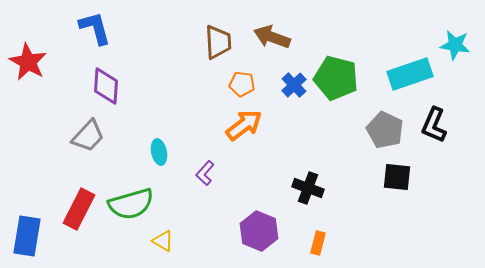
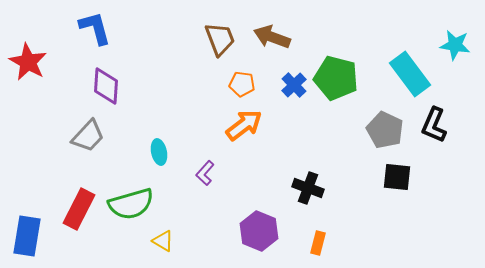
brown trapezoid: moved 2 px right, 3 px up; rotated 18 degrees counterclockwise
cyan rectangle: rotated 72 degrees clockwise
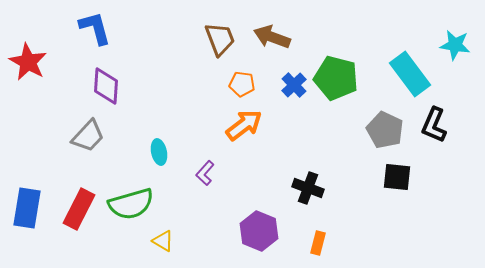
blue rectangle: moved 28 px up
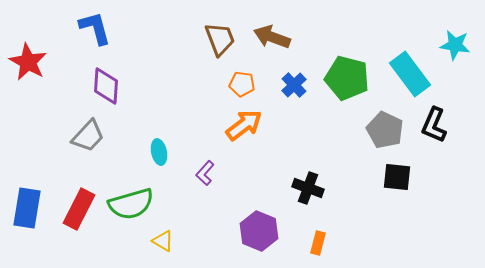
green pentagon: moved 11 px right
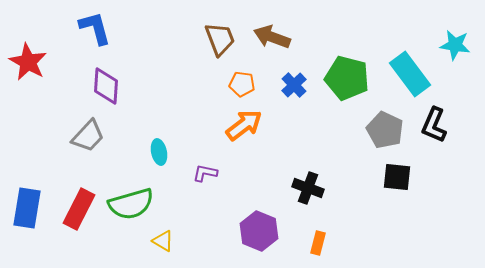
purple L-shape: rotated 60 degrees clockwise
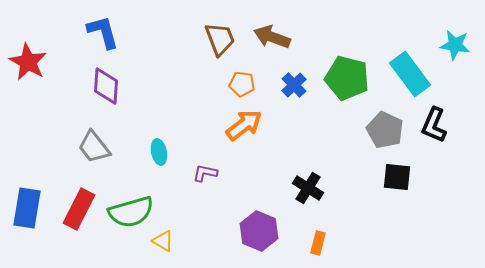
blue L-shape: moved 8 px right, 4 px down
gray trapezoid: moved 6 px right, 11 px down; rotated 99 degrees clockwise
black cross: rotated 12 degrees clockwise
green semicircle: moved 8 px down
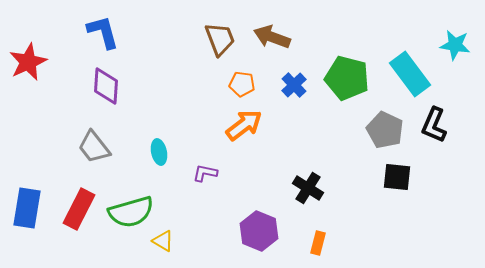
red star: rotated 18 degrees clockwise
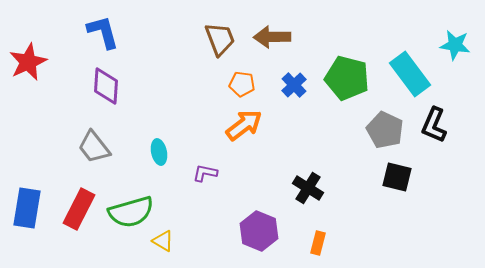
brown arrow: rotated 21 degrees counterclockwise
black square: rotated 8 degrees clockwise
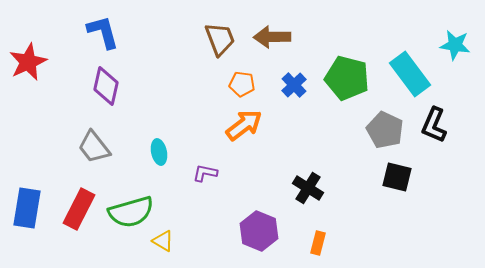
purple diamond: rotated 9 degrees clockwise
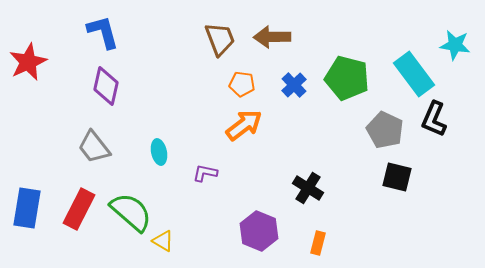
cyan rectangle: moved 4 px right
black L-shape: moved 6 px up
green semicircle: rotated 123 degrees counterclockwise
